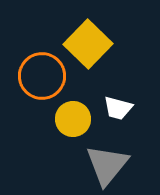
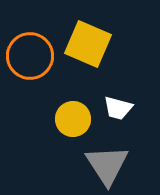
yellow square: rotated 21 degrees counterclockwise
orange circle: moved 12 px left, 20 px up
gray triangle: rotated 12 degrees counterclockwise
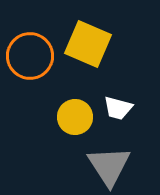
yellow circle: moved 2 px right, 2 px up
gray triangle: moved 2 px right, 1 px down
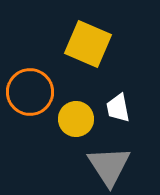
orange circle: moved 36 px down
white trapezoid: rotated 64 degrees clockwise
yellow circle: moved 1 px right, 2 px down
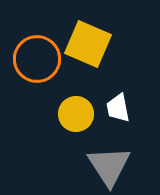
orange circle: moved 7 px right, 33 px up
yellow circle: moved 5 px up
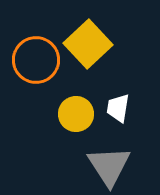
yellow square: rotated 24 degrees clockwise
orange circle: moved 1 px left, 1 px down
white trapezoid: rotated 20 degrees clockwise
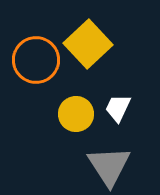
white trapezoid: rotated 16 degrees clockwise
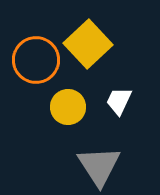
white trapezoid: moved 1 px right, 7 px up
yellow circle: moved 8 px left, 7 px up
gray triangle: moved 10 px left
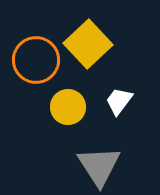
white trapezoid: rotated 12 degrees clockwise
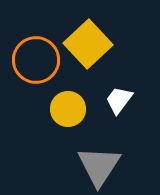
white trapezoid: moved 1 px up
yellow circle: moved 2 px down
gray triangle: rotated 6 degrees clockwise
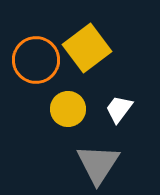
yellow square: moved 1 px left, 4 px down; rotated 6 degrees clockwise
white trapezoid: moved 9 px down
gray triangle: moved 1 px left, 2 px up
